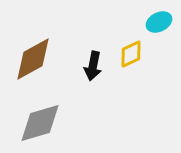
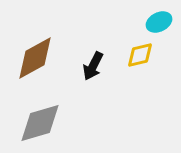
yellow diamond: moved 9 px right, 1 px down; rotated 12 degrees clockwise
brown diamond: moved 2 px right, 1 px up
black arrow: rotated 16 degrees clockwise
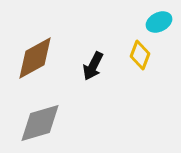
yellow diamond: rotated 56 degrees counterclockwise
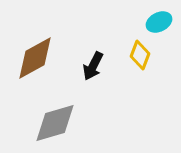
gray diamond: moved 15 px right
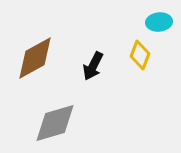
cyan ellipse: rotated 20 degrees clockwise
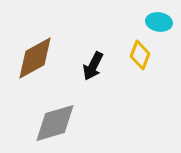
cyan ellipse: rotated 15 degrees clockwise
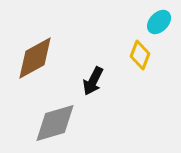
cyan ellipse: rotated 55 degrees counterclockwise
black arrow: moved 15 px down
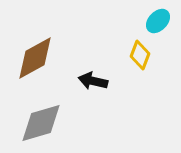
cyan ellipse: moved 1 px left, 1 px up
black arrow: rotated 76 degrees clockwise
gray diamond: moved 14 px left
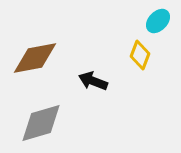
brown diamond: rotated 18 degrees clockwise
black arrow: rotated 8 degrees clockwise
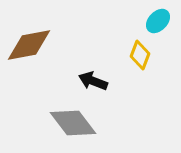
brown diamond: moved 6 px left, 13 px up
gray diamond: moved 32 px right; rotated 69 degrees clockwise
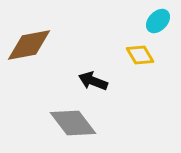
yellow diamond: rotated 52 degrees counterclockwise
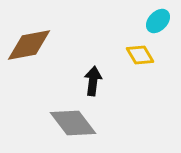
black arrow: rotated 76 degrees clockwise
